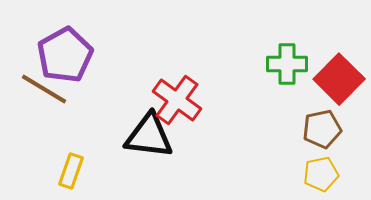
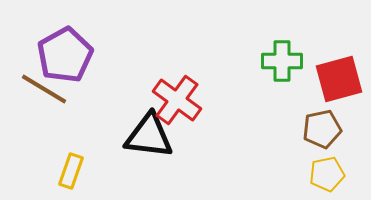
green cross: moved 5 px left, 3 px up
red square: rotated 30 degrees clockwise
yellow pentagon: moved 6 px right
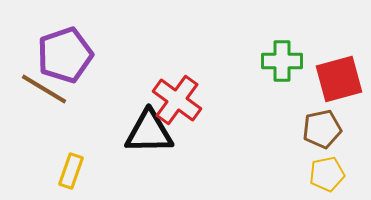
purple pentagon: rotated 10 degrees clockwise
black triangle: moved 4 px up; rotated 8 degrees counterclockwise
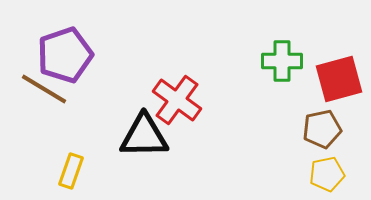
black triangle: moved 5 px left, 4 px down
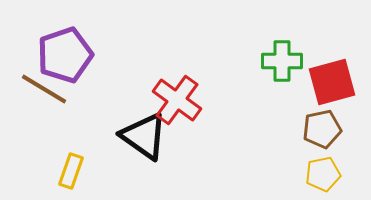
red square: moved 7 px left, 3 px down
black triangle: rotated 36 degrees clockwise
yellow pentagon: moved 4 px left
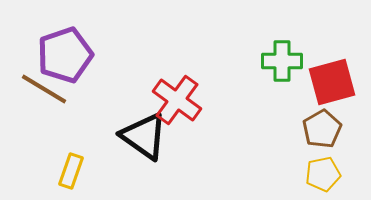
brown pentagon: rotated 18 degrees counterclockwise
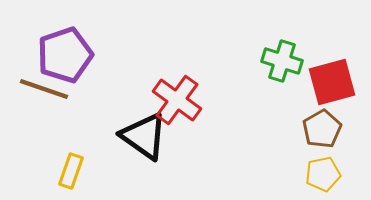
green cross: rotated 18 degrees clockwise
brown line: rotated 12 degrees counterclockwise
